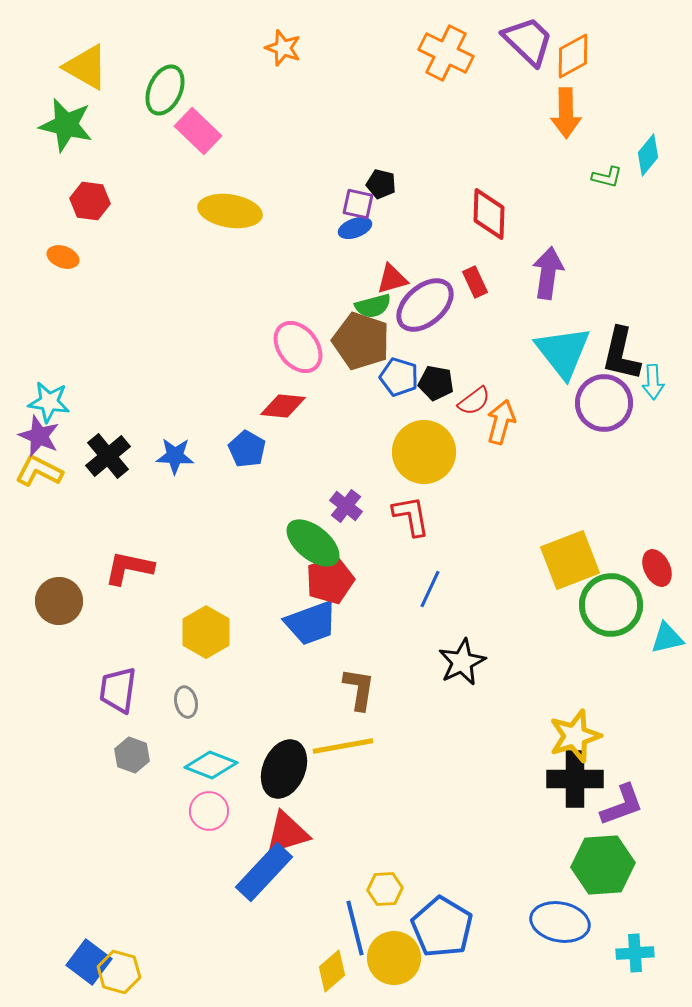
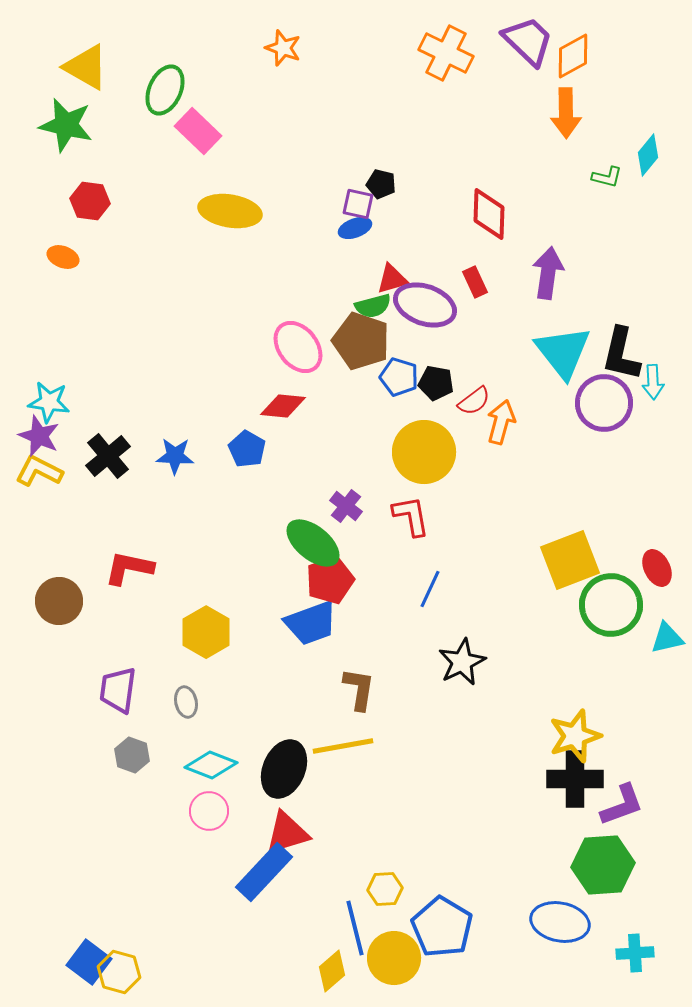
purple ellipse at (425, 305): rotated 60 degrees clockwise
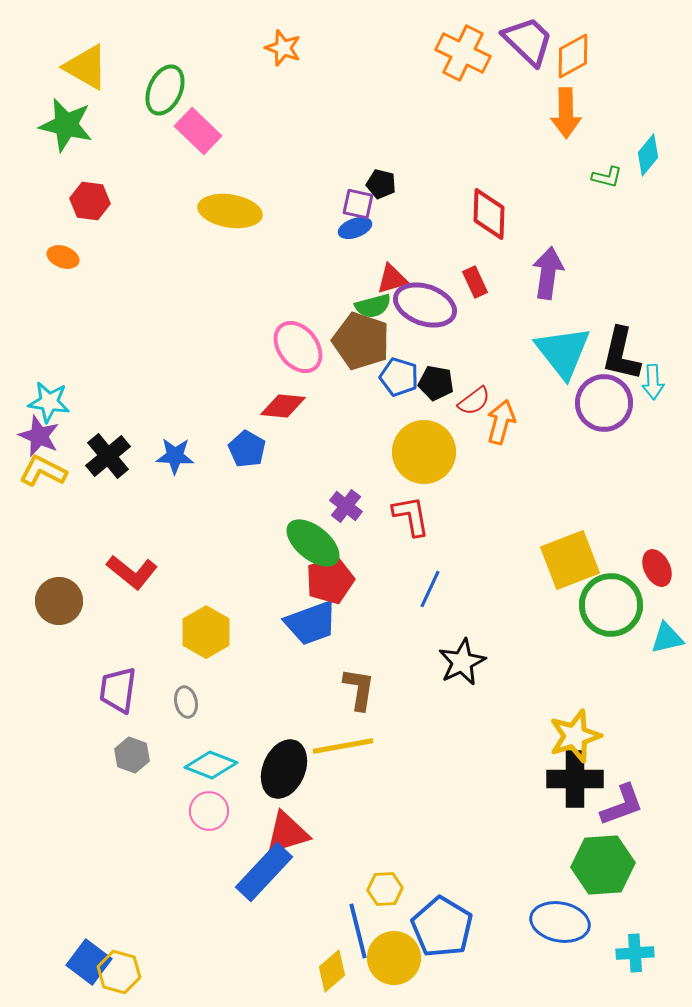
orange cross at (446, 53): moved 17 px right
yellow L-shape at (39, 471): moved 4 px right
red L-shape at (129, 568): moved 3 px right, 4 px down; rotated 153 degrees counterclockwise
blue line at (355, 928): moved 3 px right, 3 px down
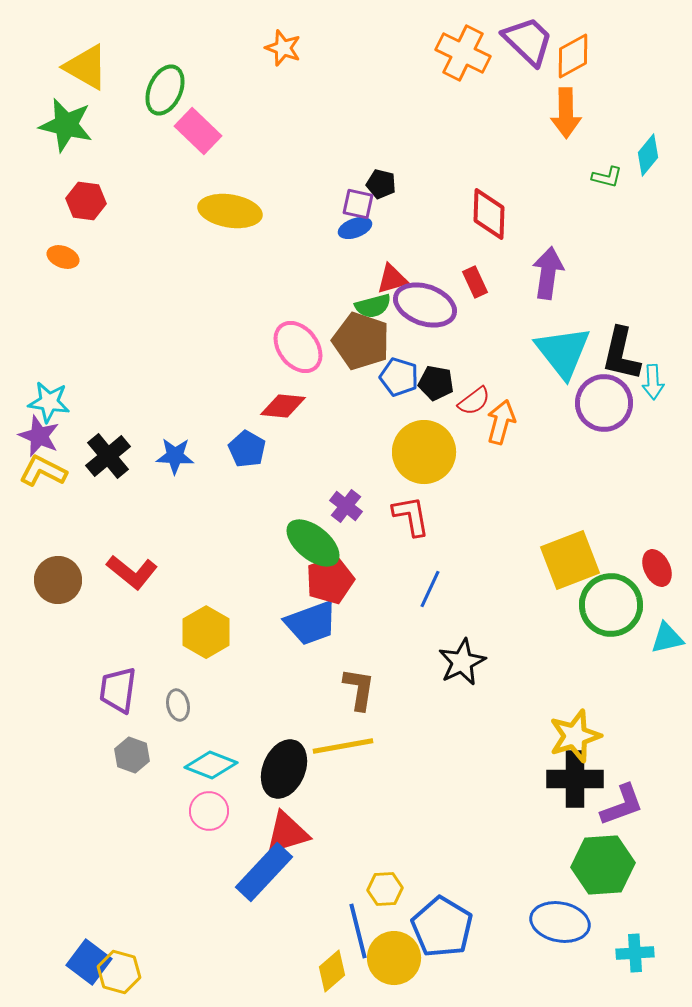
red hexagon at (90, 201): moved 4 px left
brown circle at (59, 601): moved 1 px left, 21 px up
gray ellipse at (186, 702): moved 8 px left, 3 px down
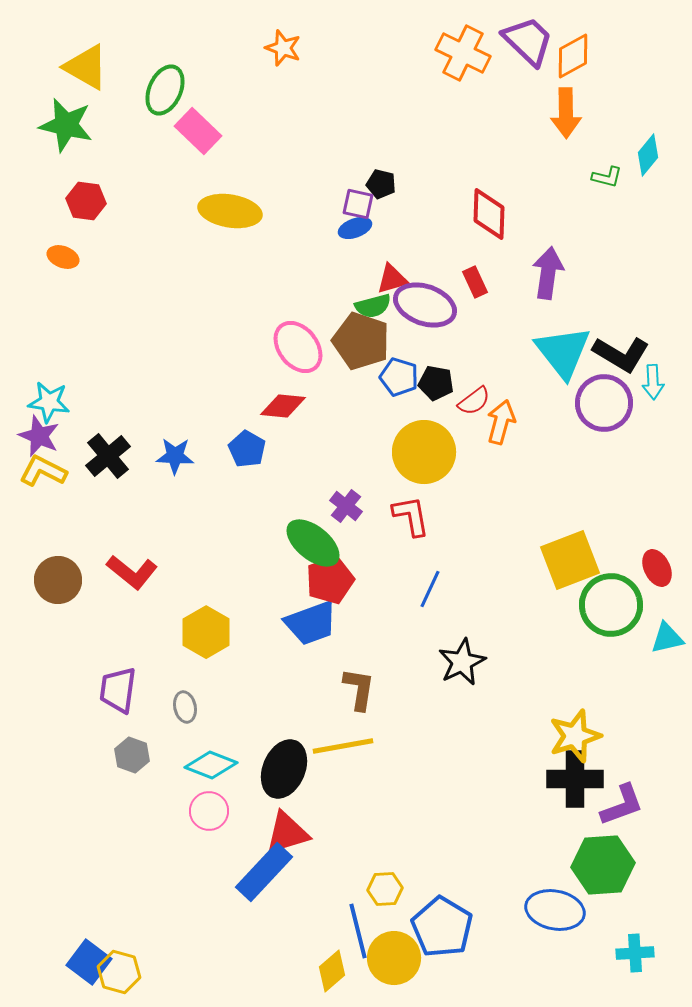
black L-shape at (621, 354): rotated 72 degrees counterclockwise
gray ellipse at (178, 705): moved 7 px right, 2 px down
blue ellipse at (560, 922): moved 5 px left, 12 px up
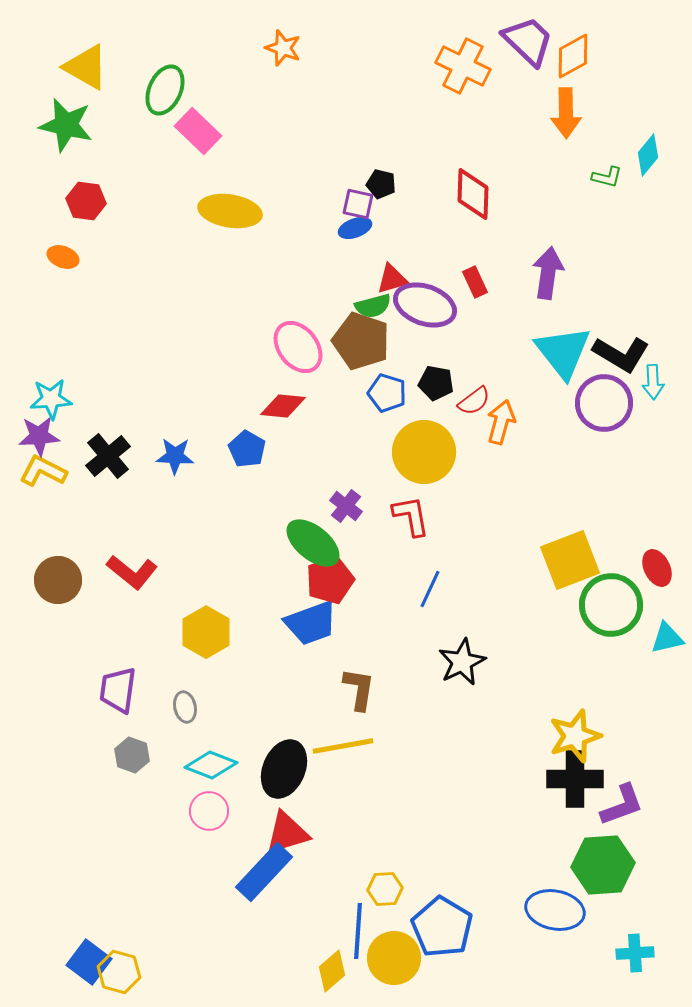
orange cross at (463, 53): moved 13 px down
red diamond at (489, 214): moved 16 px left, 20 px up
blue pentagon at (399, 377): moved 12 px left, 16 px down
cyan star at (49, 402): moved 2 px right, 3 px up; rotated 12 degrees counterclockwise
purple star at (39, 436): rotated 27 degrees counterclockwise
blue line at (358, 931): rotated 18 degrees clockwise
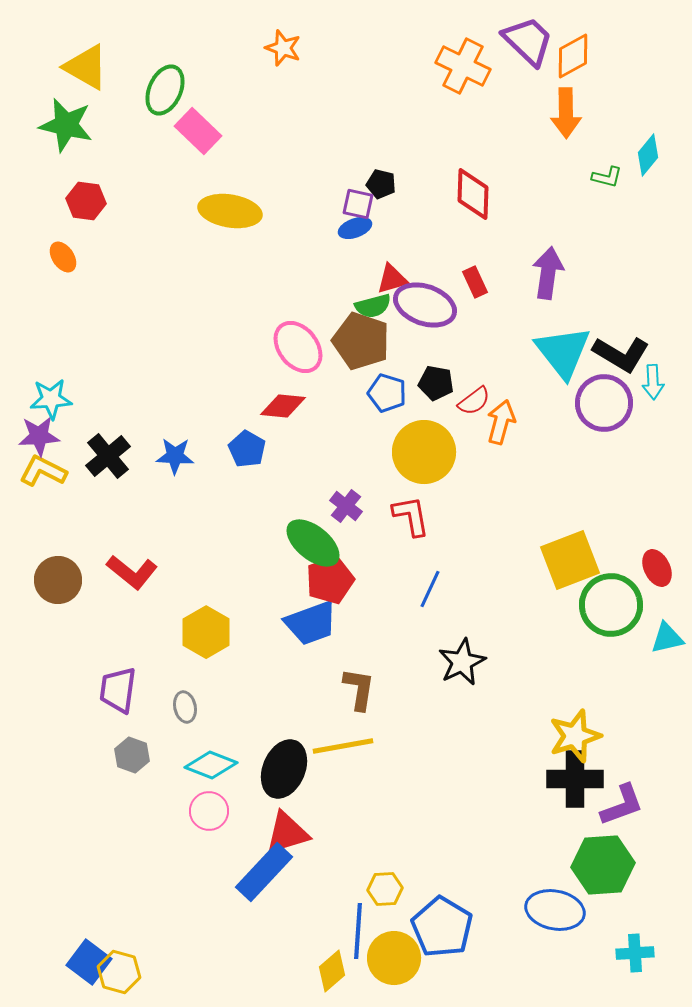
orange ellipse at (63, 257): rotated 36 degrees clockwise
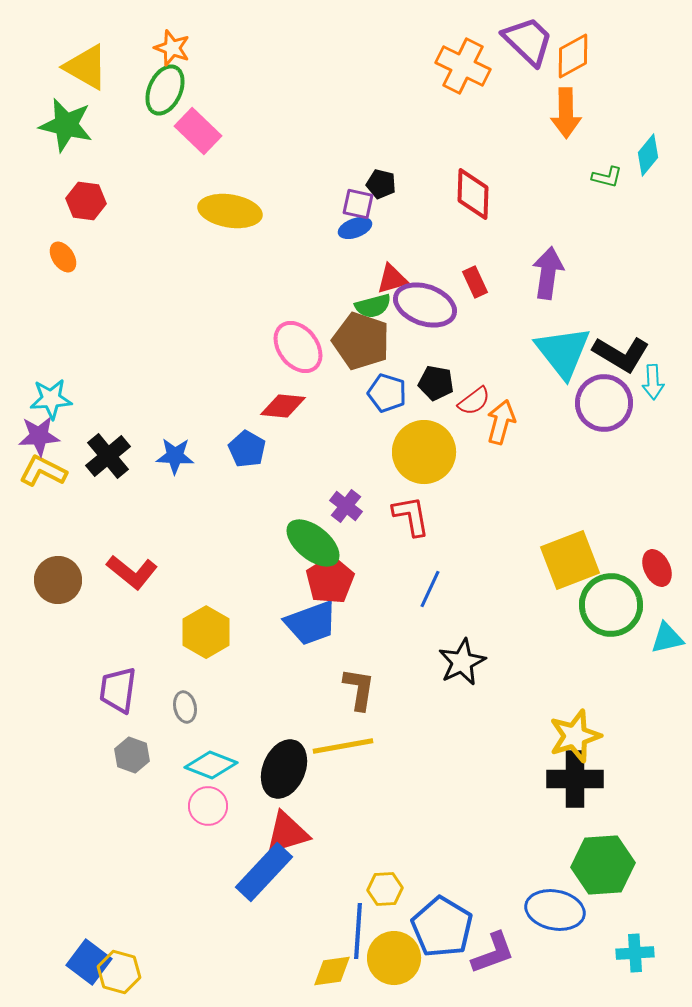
orange star at (283, 48): moved 111 px left
red pentagon at (330, 580): rotated 12 degrees counterclockwise
purple L-shape at (622, 805): moved 129 px left, 148 px down
pink circle at (209, 811): moved 1 px left, 5 px up
yellow diamond at (332, 971): rotated 33 degrees clockwise
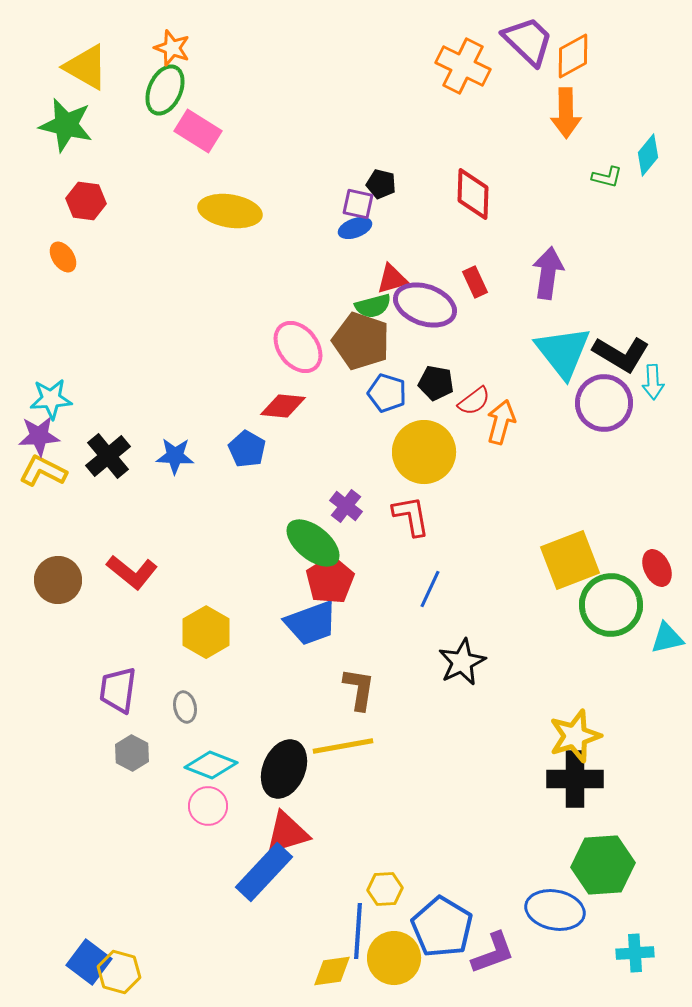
pink rectangle at (198, 131): rotated 12 degrees counterclockwise
gray hexagon at (132, 755): moved 2 px up; rotated 8 degrees clockwise
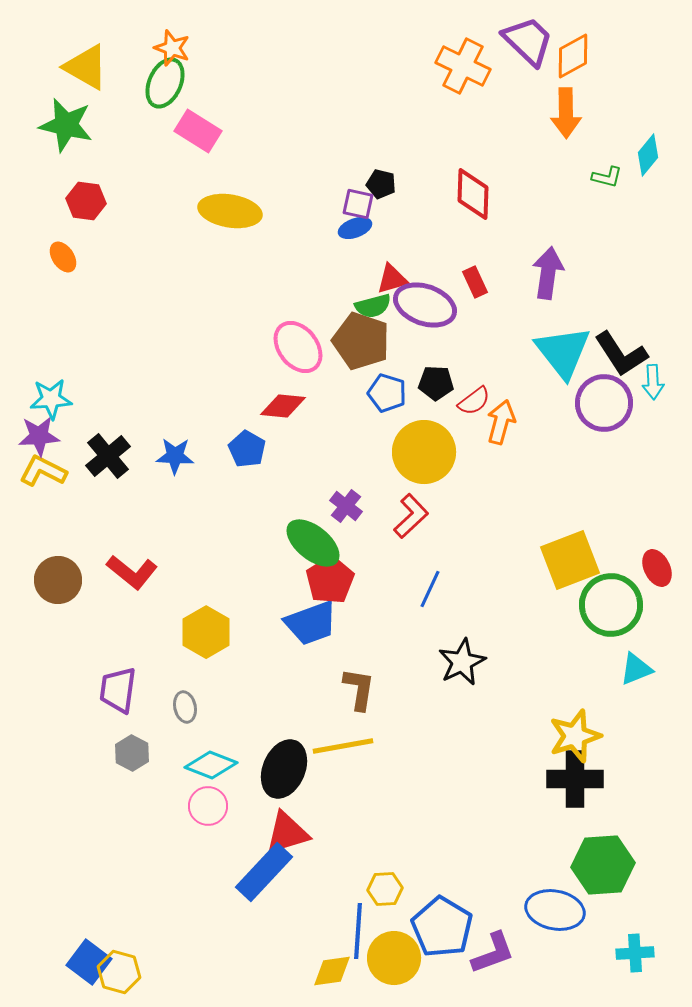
green ellipse at (165, 90): moved 7 px up
black L-shape at (621, 354): rotated 26 degrees clockwise
black pentagon at (436, 383): rotated 8 degrees counterclockwise
red L-shape at (411, 516): rotated 57 degrees clockwise
cyan triangle at (667, 638): moved 31 px left, 31 px down; rotated 9 degrees counterclockwise
